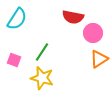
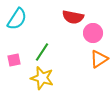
pink square: rotated 32 degrees counterclockwise
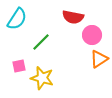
pink circle: moved 1 px left, 2 px down
green line: moved 1 px left, 10 px up; rotated 12 degrees clockwise
pink square: moved 5 px right, 6 px down
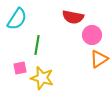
green line: moved 4 px left, 3 px down; rotated 36 degrees counterclockwise
pink square: moved 1 px right, 2 px down
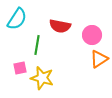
red semicircle: moved 13 px left, 9 px down
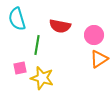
cyan semicircle: rotated 130 degrees clockwise
pink circle: moved 2 px right
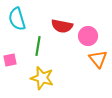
red semicircle: moved 2 px right
pink circle: moved 6 px left, 1 px down
green line: moved 1 px right, 1 px down
orange triangle: moved 1 px left; rotated 36 degrees counterclockwise
pink square: moved 10 px left, 8 px up
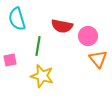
yellow star: moved 2 px up
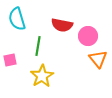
red semicircle: moved 1 px up
yellow star: rotated 25 degrees clockwise
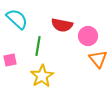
cyan semicircle: rotated 150 degrees clockwise
